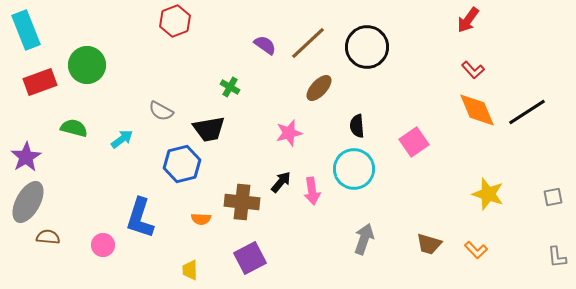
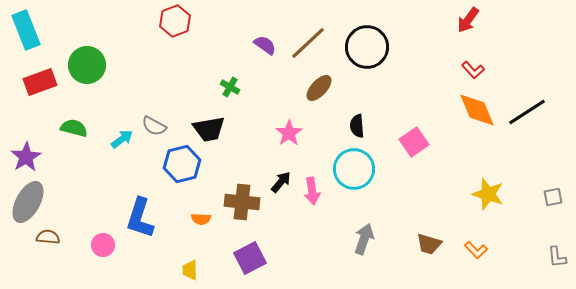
gray semicircle: moved 7 px left, 15 px down
pink star: rotated 20 degrees counterclockwise
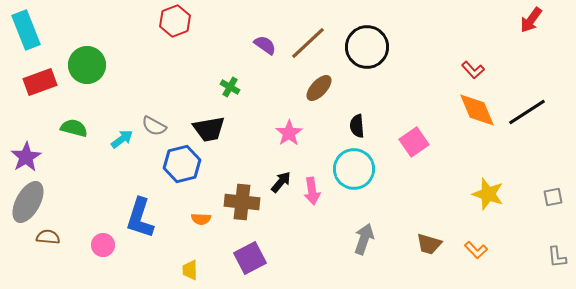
red arrow: moved 63 px right
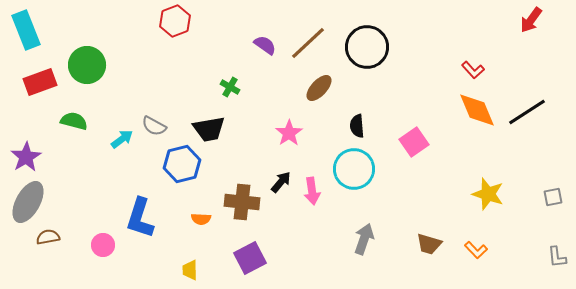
green semicircle: moved 7 px up
brown semicircle: rotated 15 degrees counterclockwise
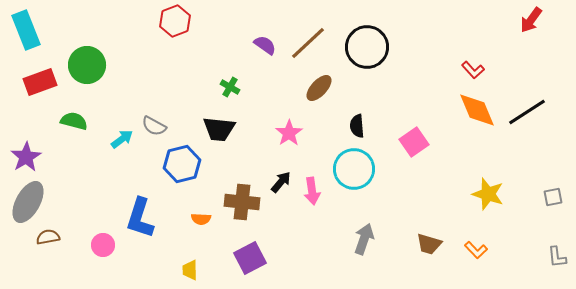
black trapezoid: moved 10 px right; rotated 16 degrees clockwise
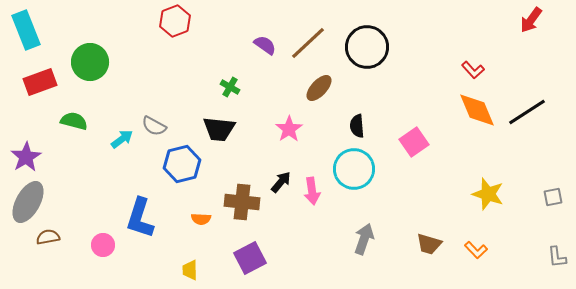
green circle: moved 3 px right, 3 px up
pink star: moved 4 px up
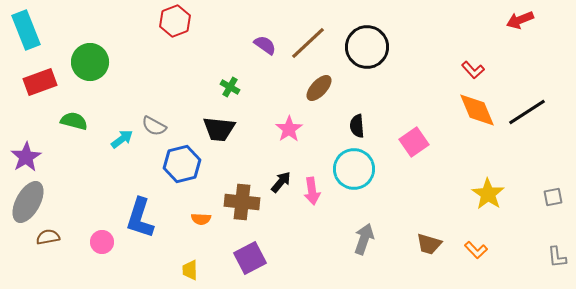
red arrow: moved 11 px left; rotated 32 degrees clockwise
yellow star: rotated 16 degrees clockwise
pink circle: moved 1 px left, 3 px up
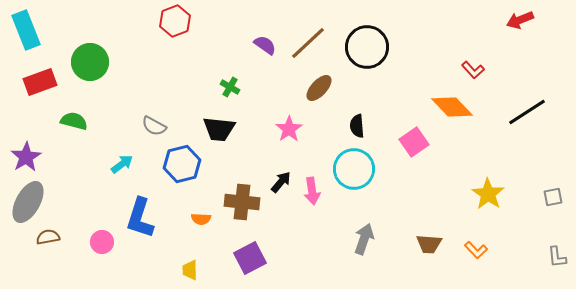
orange diamond: moved 25 px left, 3 px up; rotated 21 degrees counterclockwise
cyan arrow: moved 25 px down
brown trapezoid: rotated 12 degrees counterclockwise
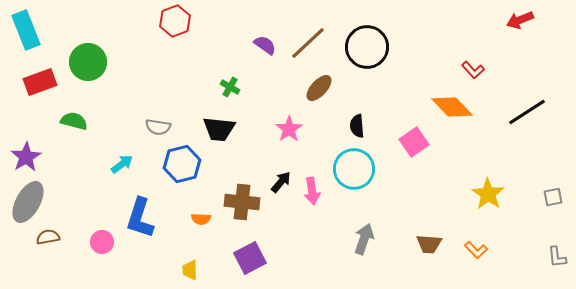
green circle: moved 2 px left
gray semicircle: moved 4 px right, 1 px down; rotated 20 degrees counterclockwise
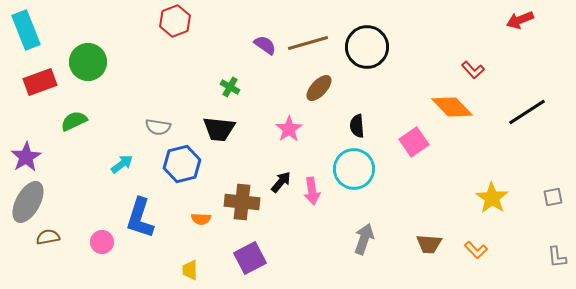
brown line: rotated 27 degrees clockwise
green semicircle: rotated 40 degrees counterclockwise
yellow star: moved 4 px right, 4 px down
